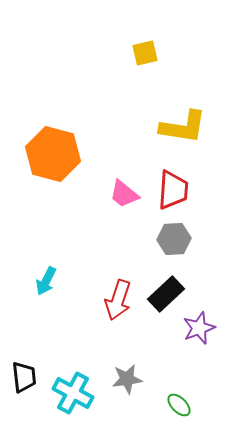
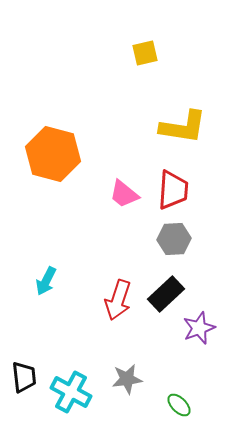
cyan cross: moved 2 px left, 1 px up
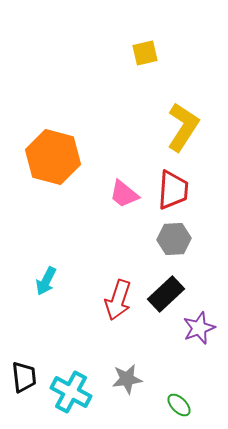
yellow L-shape: rotated 66 degrees counterclockwise
orange hexagon: moved 3 px down
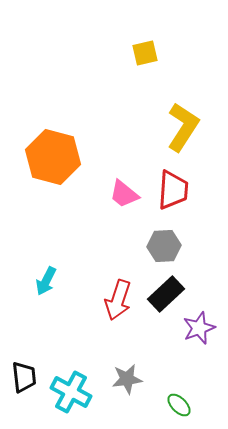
gray hexagon: moved 10 px left, 7 px down
